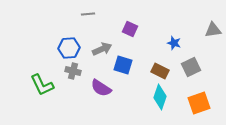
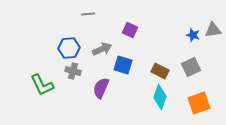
purple square: moved 1 px down
blue star: moved 19 px right, 8 px up
purple semicircle: rotated 80 degrees clockwise
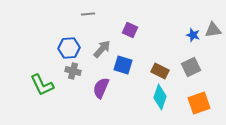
gray arrow: rotated 24 degrees counterclockwise
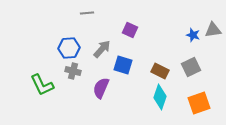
gray line: moved 1 px left, 1 px up
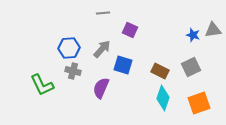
gray line: moved 16 px right
cyan diamond: moved 3 px right, 1 px down
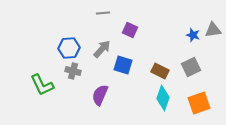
purple semicircle: moved 1 px left, 7 px down
